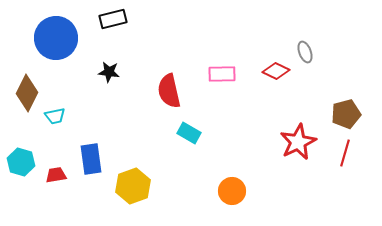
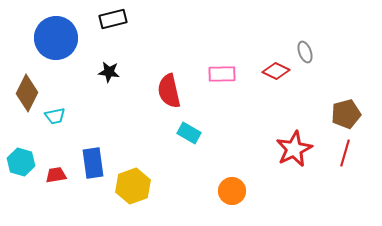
red star: moved 4 px left, 7 px down
blue rectangle: moved 2 px right, 4 px down
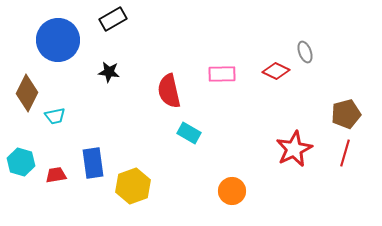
black rectangle: rotated 16 degrees counterclockwise
blue circle: moved 2 px right, 2 px down
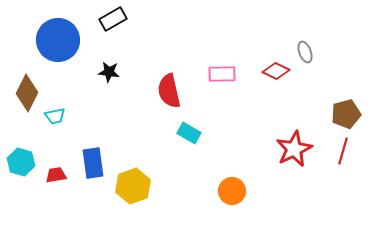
red line: moved 2 px left, 2 px up
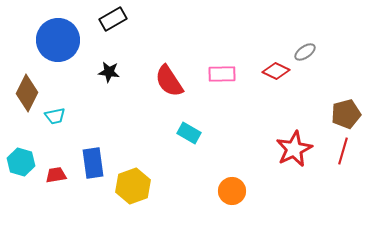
gray ellipse: rotated 75 degrees clockwise
red semicircle: moved 10 px up; rotated 20 degrees counterclockwise
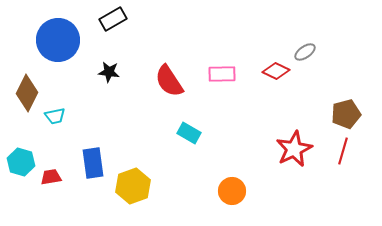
red trapezoid: moved 5 px left, 2 px down
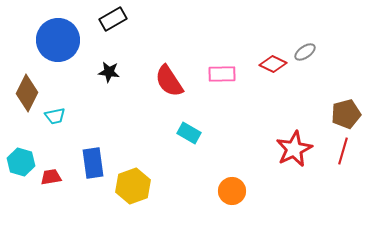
red diamond: moved 3 px left, 7 px up
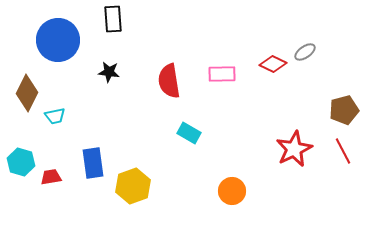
black rectangle: rotated 64 degrees counterclockwise
red semicircle: rotated 24 degrees clockwise
brown pentagon: moved 2 px left, 4 px up
red line: rotated 44 degrees counterclockwise
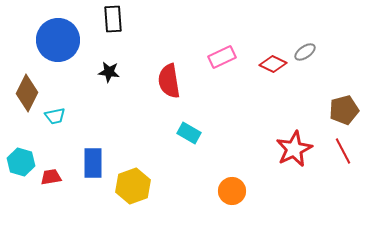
pink rectangle: moved 17 px up; rotated 24 degrees counterclockwise
blue rectangle: rotated 8 degrees clockwise
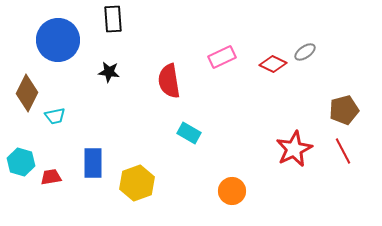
yellow hexagon: moved 4 px right, 3 px up
